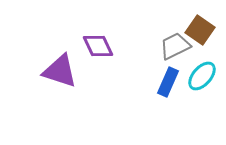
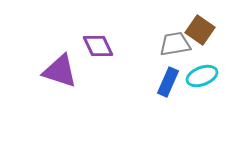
gray trapezoid: moved 2 px up; rotated 16 degrees clockwise
cyan ellipse: rotated 28 degrees clockwise
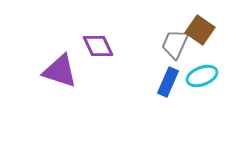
gray trapezoid: rotated 56 degrees counterclockwise
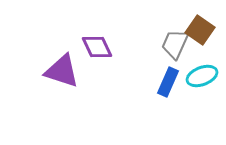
purple diamond: moved 1 px left, 1 px down
purple triangle: moved 2 px right
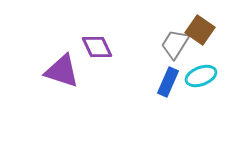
gray trapezoid: rotated 8 degrees clockwise
cyan ellipse: moved 1 px left
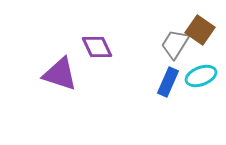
purple triangle: moved 2 px left, 3 px down
